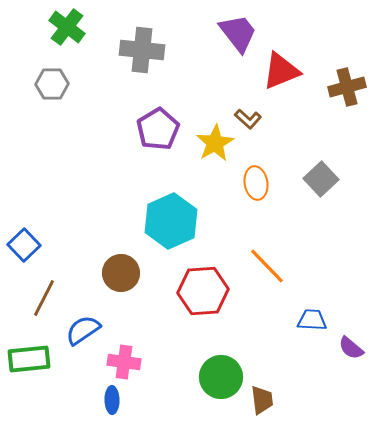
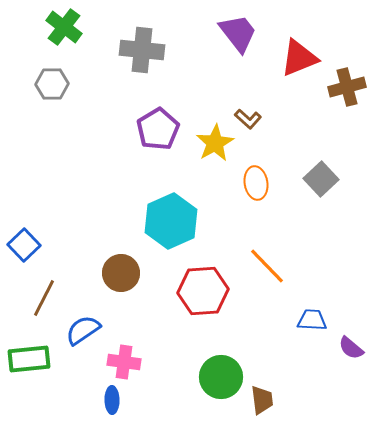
green cross: moved 3 px left
red triangle: moved 18 px right, 13 px up
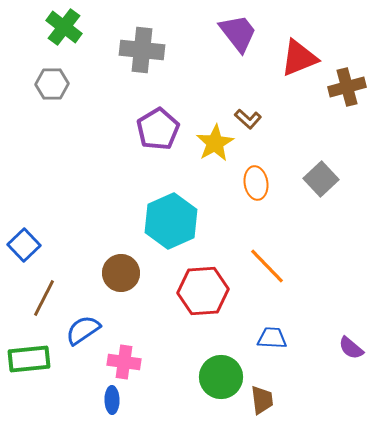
blue trapezoid: moved 40 px left, 18 px down
